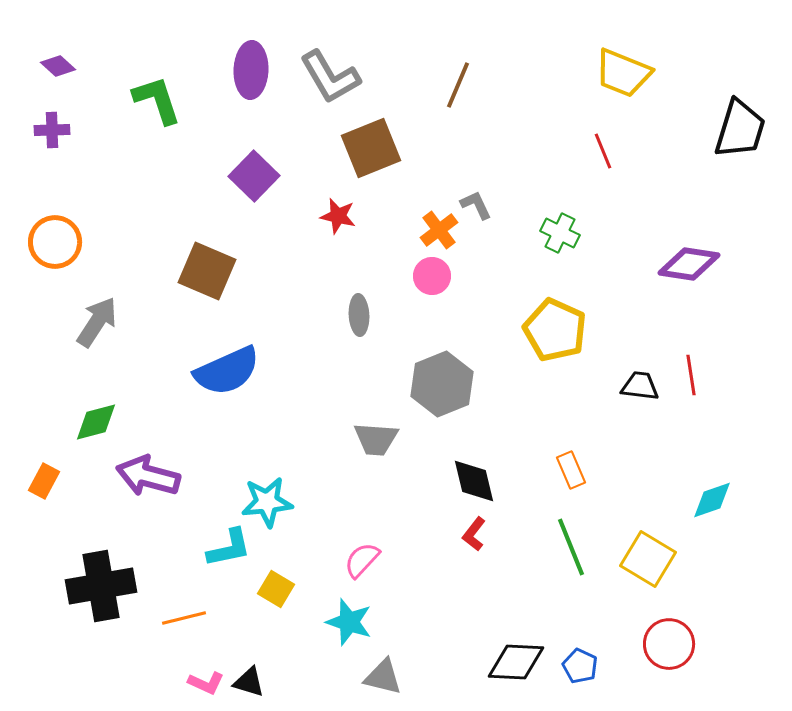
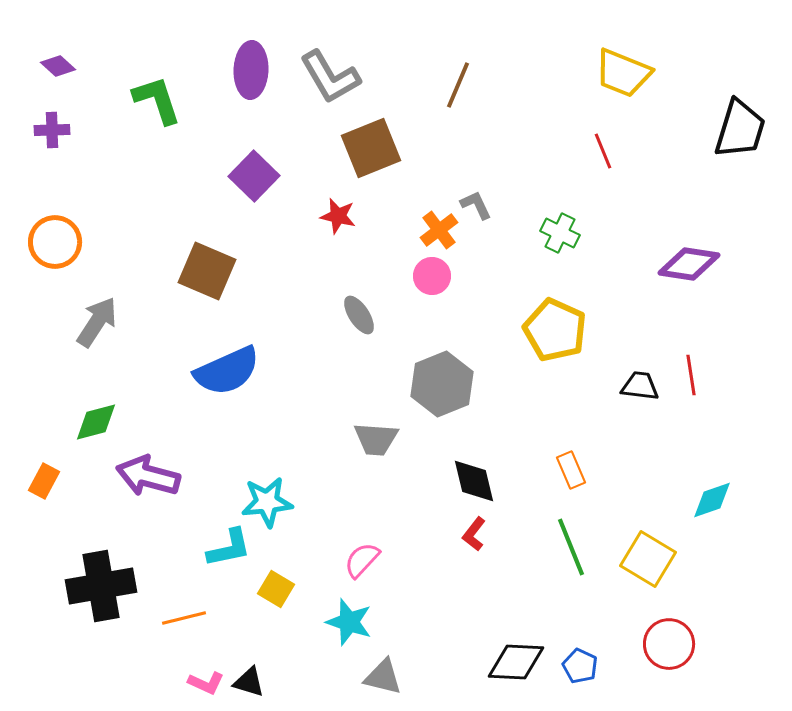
gray ellipse at (359, 315): rotated 30 degrees counterclockwise
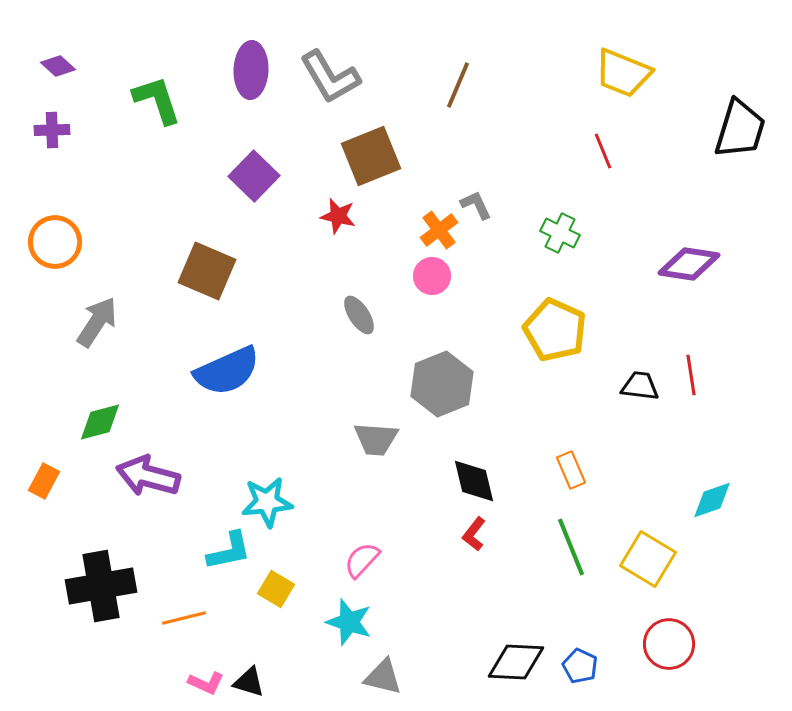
brown square at (371, 148): moved 8 px down
green diamond at (96, 422): moved 4 px right
cyan L-shape at (229, 548): moved 3 px down
